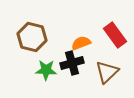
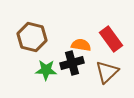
red rectangle: moved 4 px left, 4 px down
orange semicircle: moved 2 px down; rotated 30 degrees clockwise
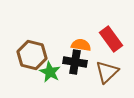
brown hexagon: moved 18 px down
black cross: moved 3 px right, 1 px up; rotated 25 degrees clockwise
green star: moved 4 px right, 2 px down; rotated 25 degrees clockwise
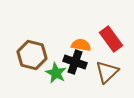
black cross: rotated 10 degrees clockwise
green star: moved 6 px right, 1 px down
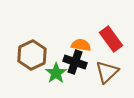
brown hexagon: rotated 20 degrees clockwise
green star: rotated 10 degrees clockwise
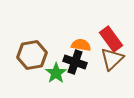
brown hexagon: rotated 16 degrees clockwise
brown triangle: moved 5 px right, 13 px up
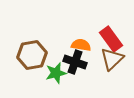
green star: rotated 20 degrees clockwise
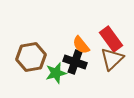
orange semicircle: rotated 138 degrees counterclockwise
brown hexagon: moved 1 px left, 2 px down
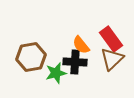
black cross: rotated 15 degrees counterclockwise
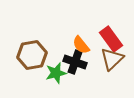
brown hexagon: moved 1 px right, 2 px up
black cross: rotated 15 degrees clockwise
